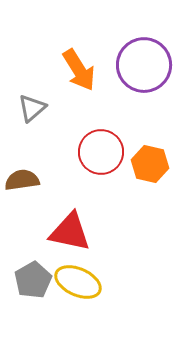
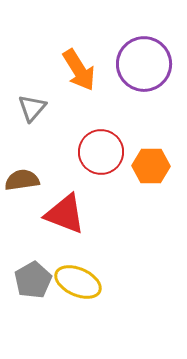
purple circle: moved 1 px up
gray triangle: rotated 8 degrees counterclockwise
orange hexagon: moved 1 px right, 2 px down; rotated 12 degrees counterclockwise
red triangle: moved 5 px left, 18 px up; rotated 9 degrees clockwise
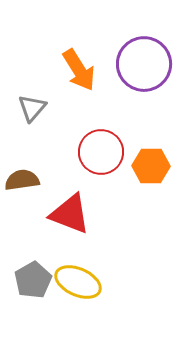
red triangle: moved 5 px right
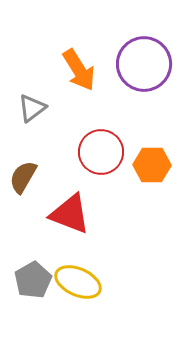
gray triangle: rotated 12 degrees clockwise
orange hexagon: moved 1 px right, 1 px up
brown semicircle: moved 1 px right, 3 px up; rotated 52 degrees counterclockwise
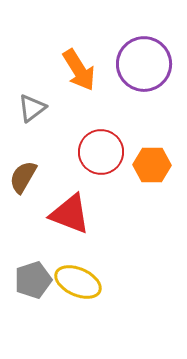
gray pentagon: rotated 12 degrees clockwise
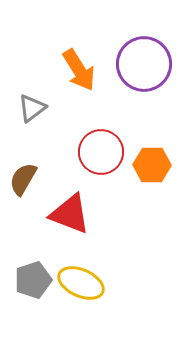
brown semicircle: moved 2 px down
yellow ellipse: moved 3 px right, 1 px down
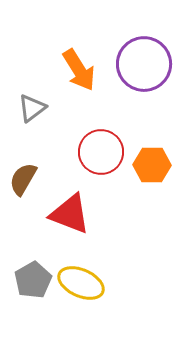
gray pentagon: rotated 12 degrees counterclockwise
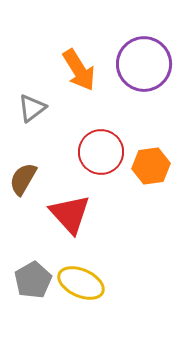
orange hexagon: moved 1 px left, 1 px down; rotated 9 degrees counterclockwise
red triangle: rotated 27 degrees clockwise
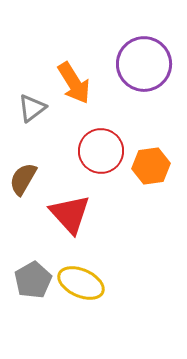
orange arrow: moved 5 px left, 13 px down
red circle: moved 1 px up
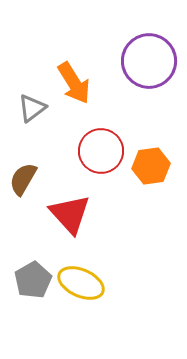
purple circle: moved 5 px right, 3 px up
